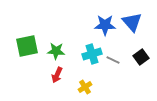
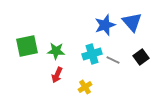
blue star: rotated 20 degrees counterclockwise
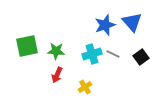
gray line: moved 6 px up
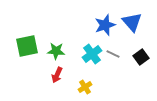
cyan cross: rotated 18 degrees counterclockwise
